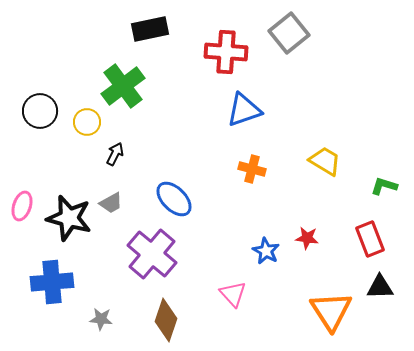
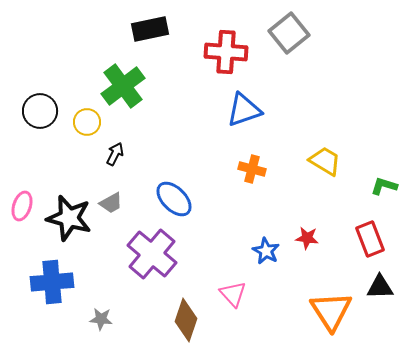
brown diamond: moved 20 px right
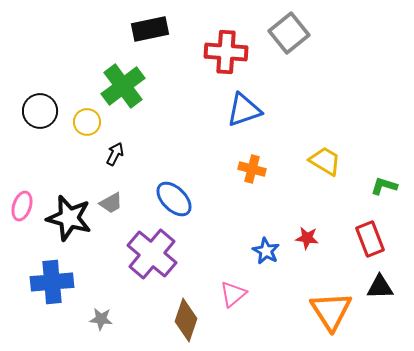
pink triangle: rotated 32 degrees clockwise
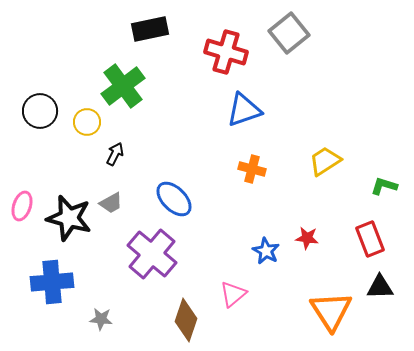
red cross: rotated 12 degrees clockwise
yellow trapezoid: rotated 64 degrees counterclockwise
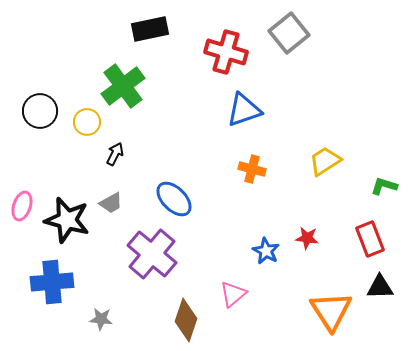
black star: moved 2 px left, 2 px down
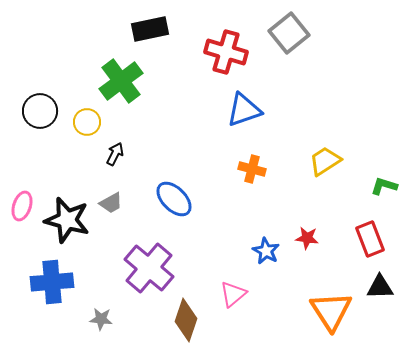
green cross: moved 2 px left, 5 px up
purple cross: moved 3 px left, 14 px down
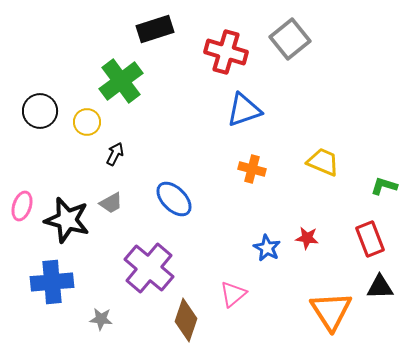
black rectangle: moved 5 px right; rotated 6 degrees counterclockwise
gray square: moved 1 px right, 6 px down
yellow trapezoid: moved 2 px left, 1 px down; rotated 56 degrees clockwise
blue star: moved 1 px right, 3 px up
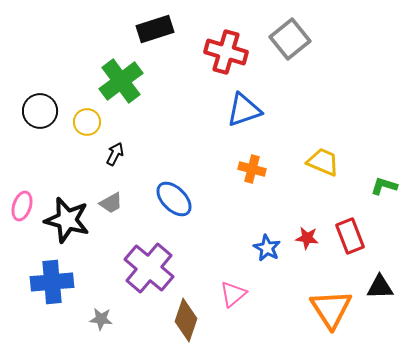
red rectangle: moved 20 px left, 3 px up
orange triangle: moved 2 px up
